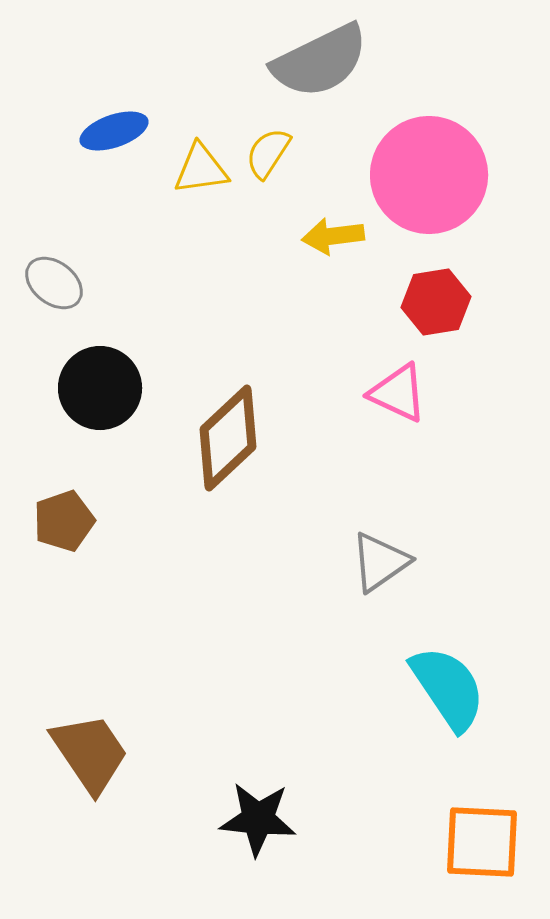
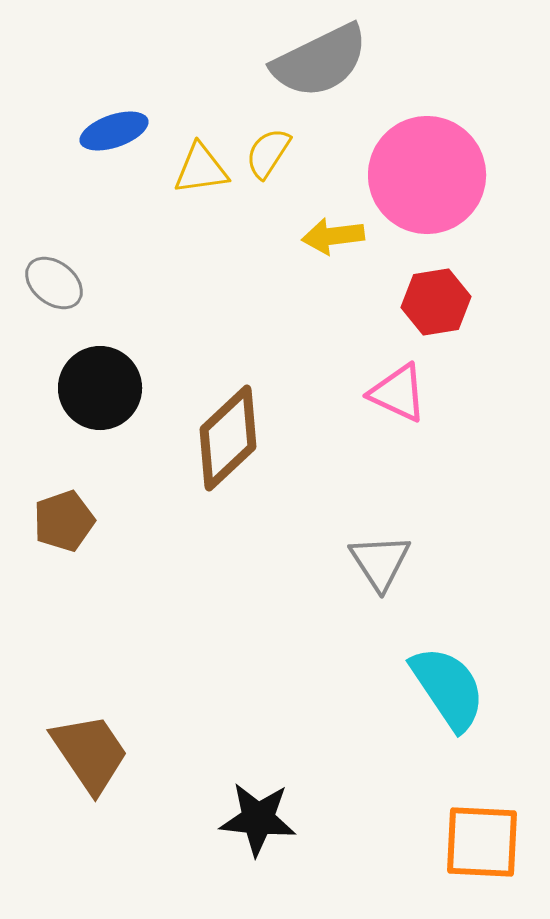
pink circle: moved 2 px left
gray triangle: rotated 28 degrees counterclockwise
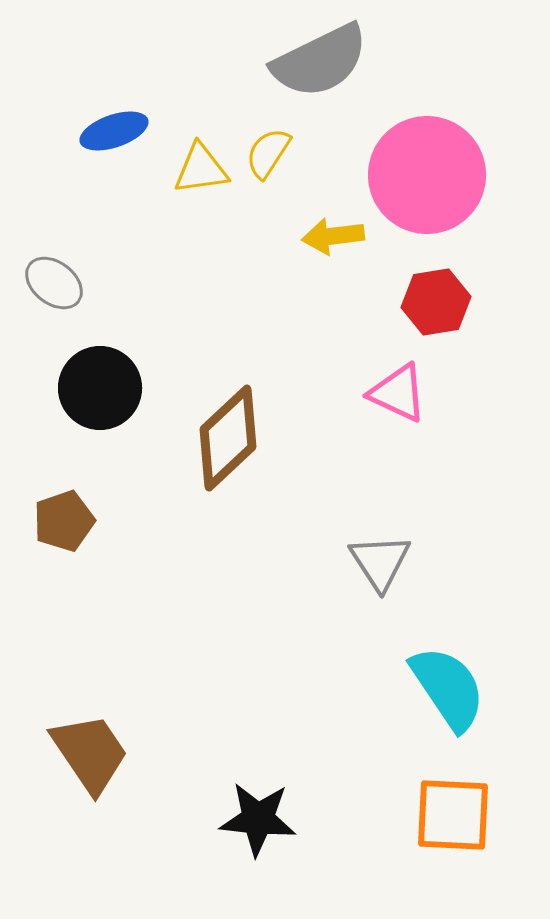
orange square: moved 29 px left, 27 px up
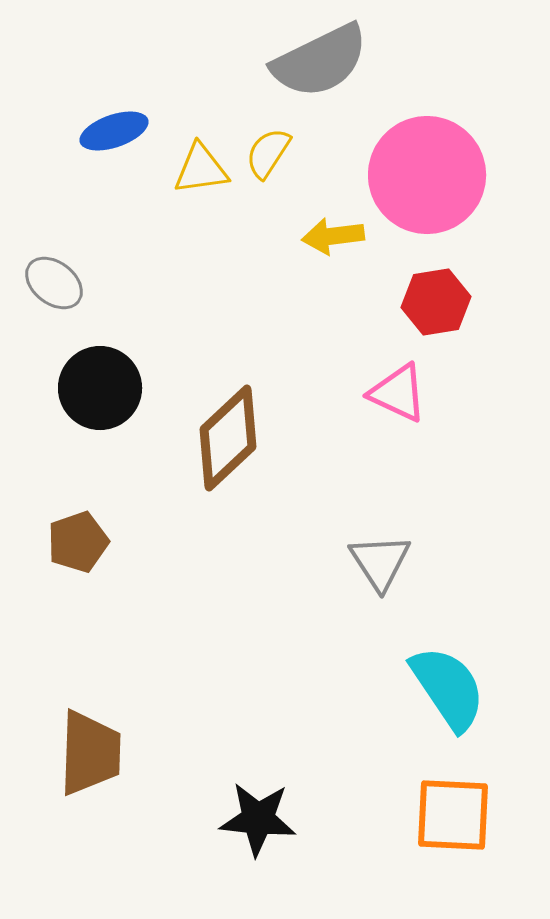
brown pentagon: moved 14 px right, 21 px down
brown trapezoid: rotated 36 degrees clockwise
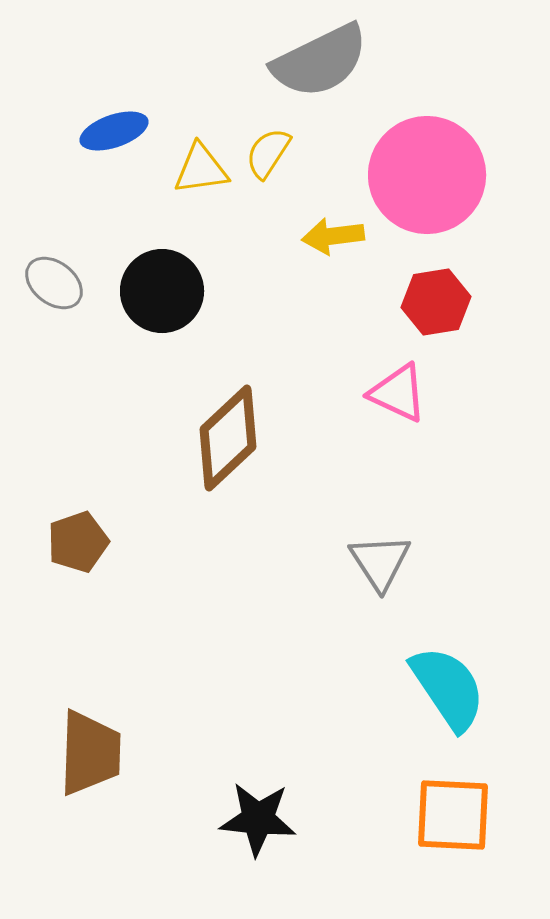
black circle: moved 62 px right, 97 px up
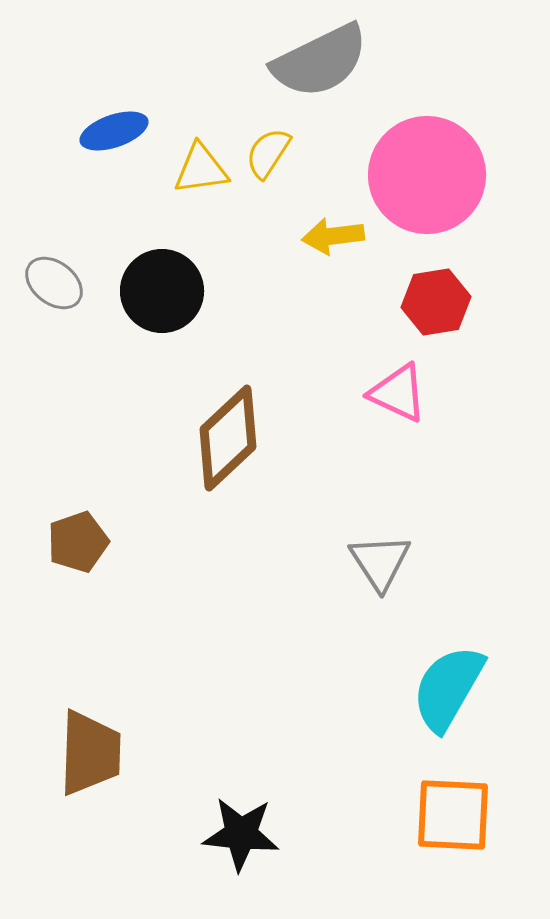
cyan semicircle: rotated 116 degrees counterclockwise
black star: moved 17 px left, 15 px down
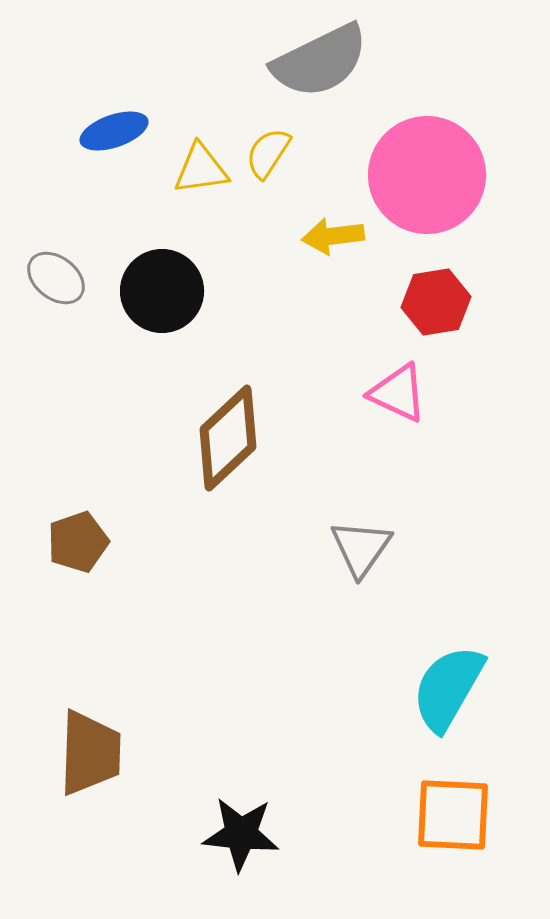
gray ellipse: moved 2 px right, 5 px up
gray triangle: moved 19 px left, 14 px up; rotated 8 degrees clockwise
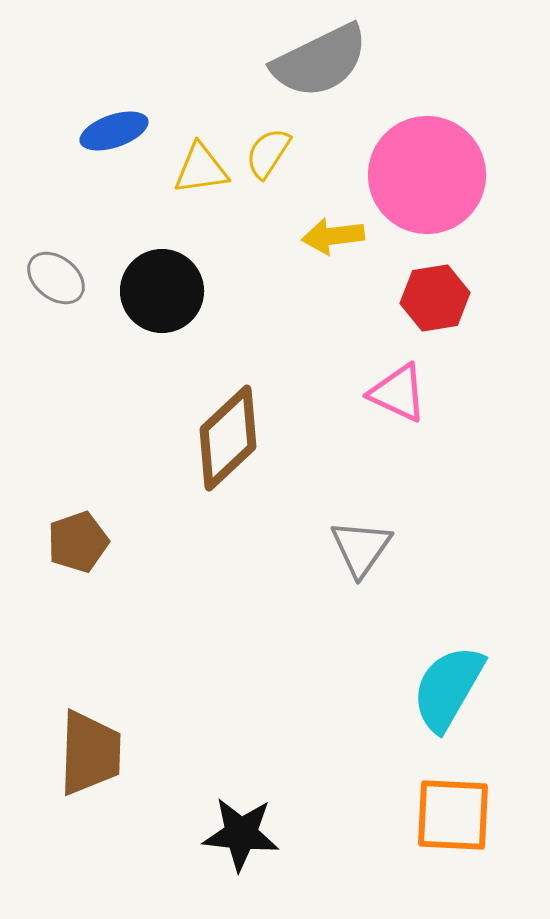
red hexagon: moved 1 px left, 4 px up
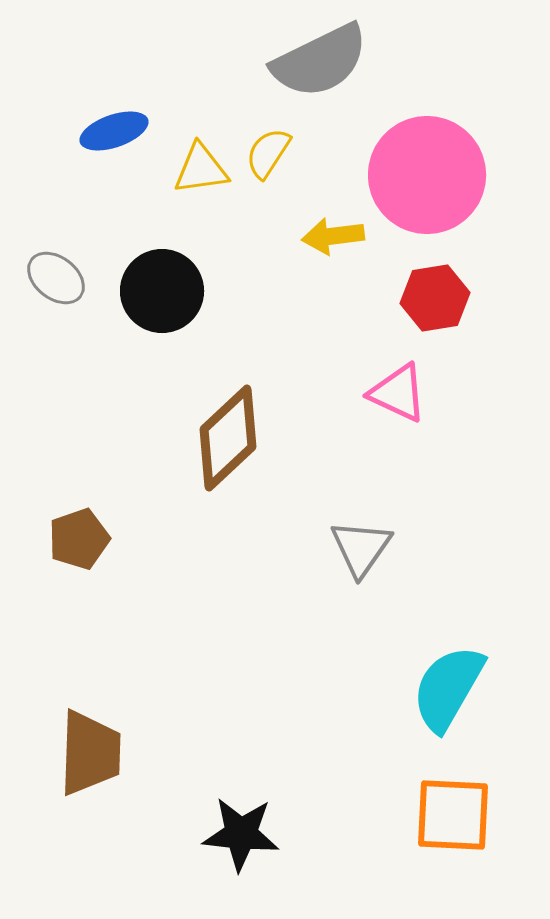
brown pentagon: moved 1 px right, 3 px up
